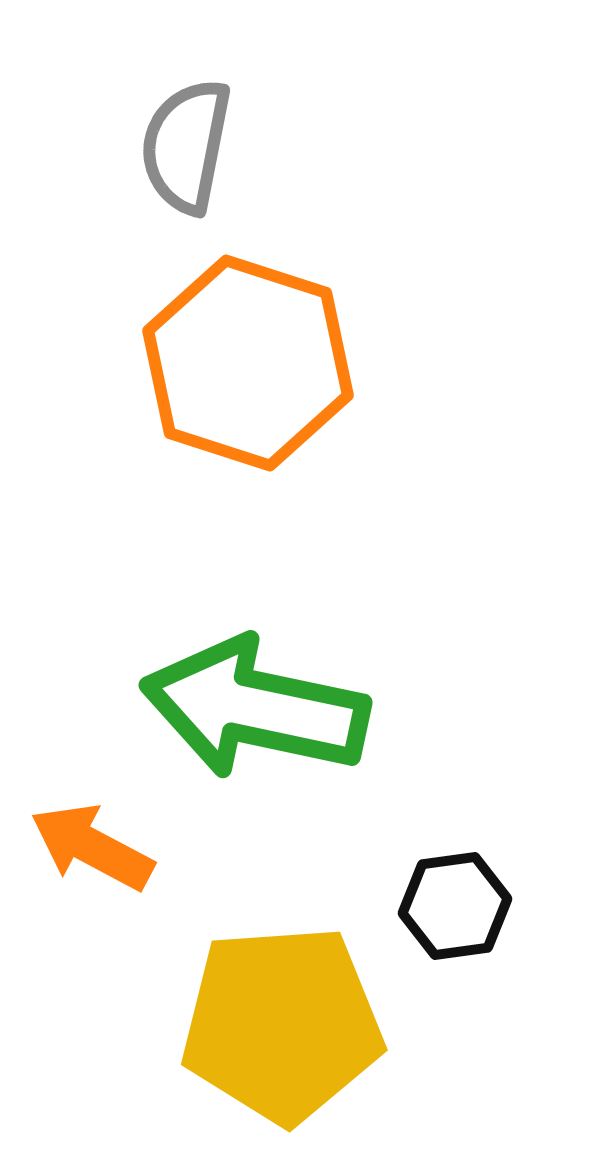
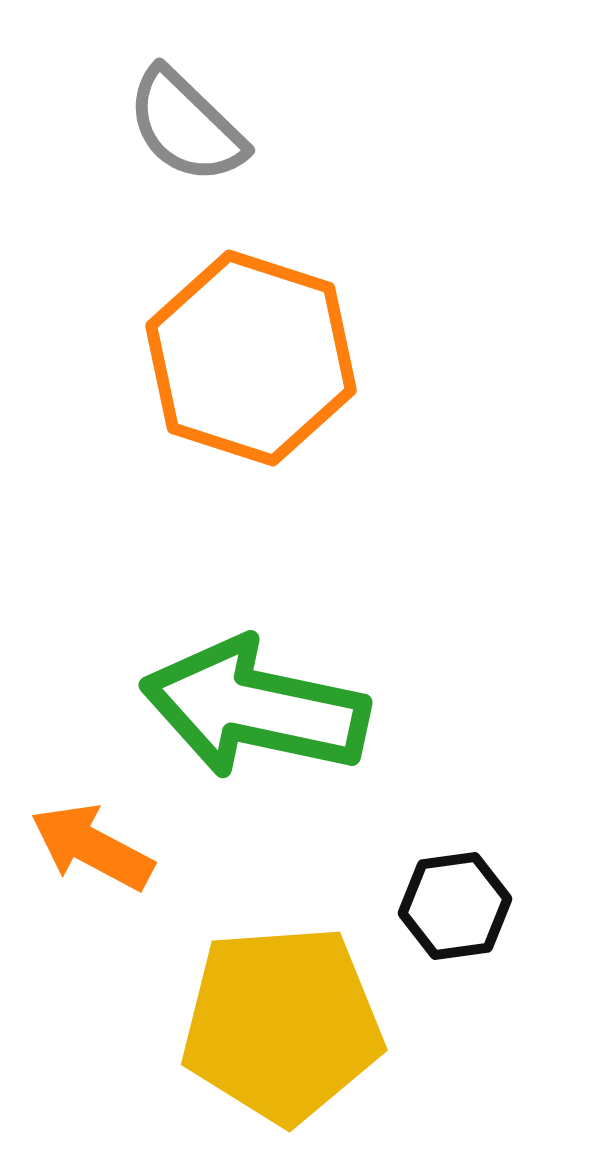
gray semicircle: moved 20 px up; rotated 57 degrees counterclockwise
orange hexagon: moved 3 px right, 5 px up
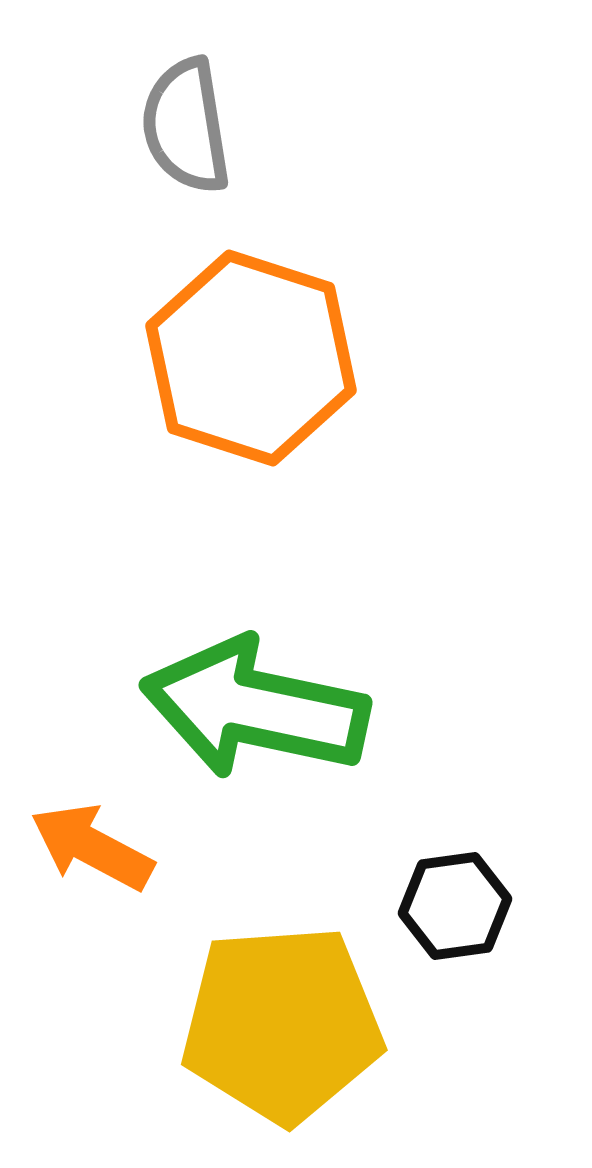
gray semicircle: rotated 37 degrees clockwise
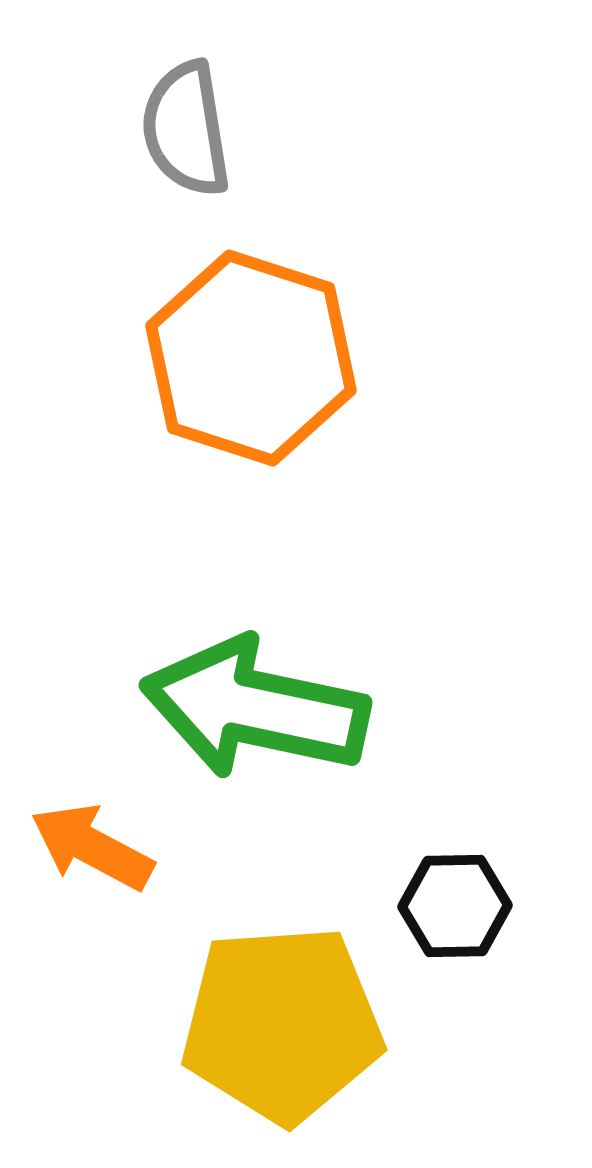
gray semicircle: moved 3 px down
black hexagon: rotated 7 degrees clockwise
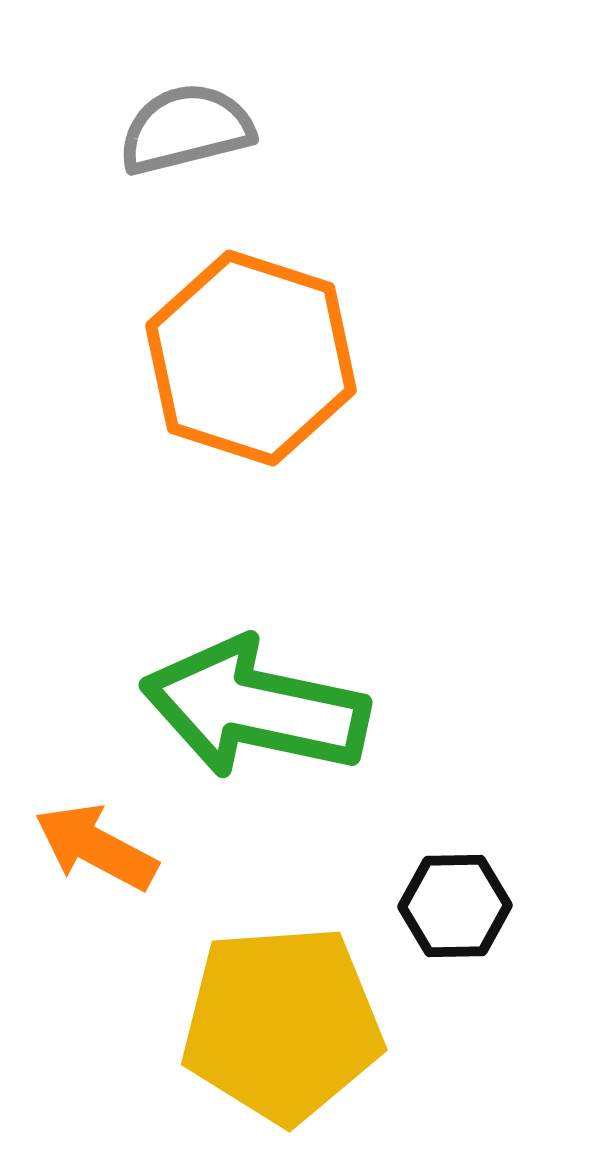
gray semicircle: rotated 85 degrees clockwise
orange arrow: moved 4 px right
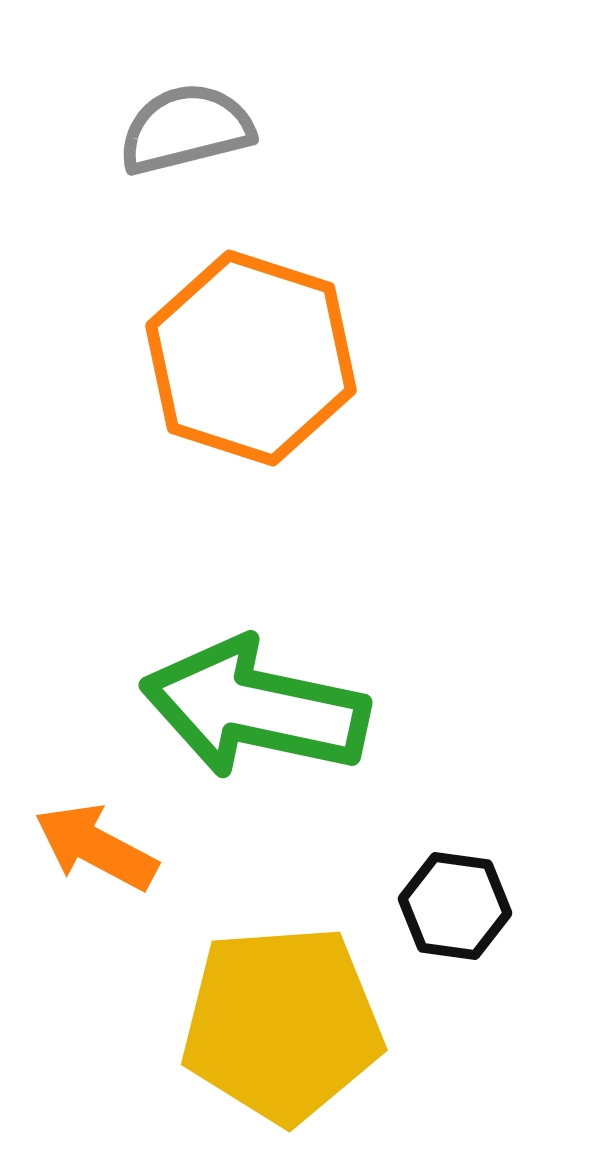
black hexagon: rotated 9 degrees clockwise
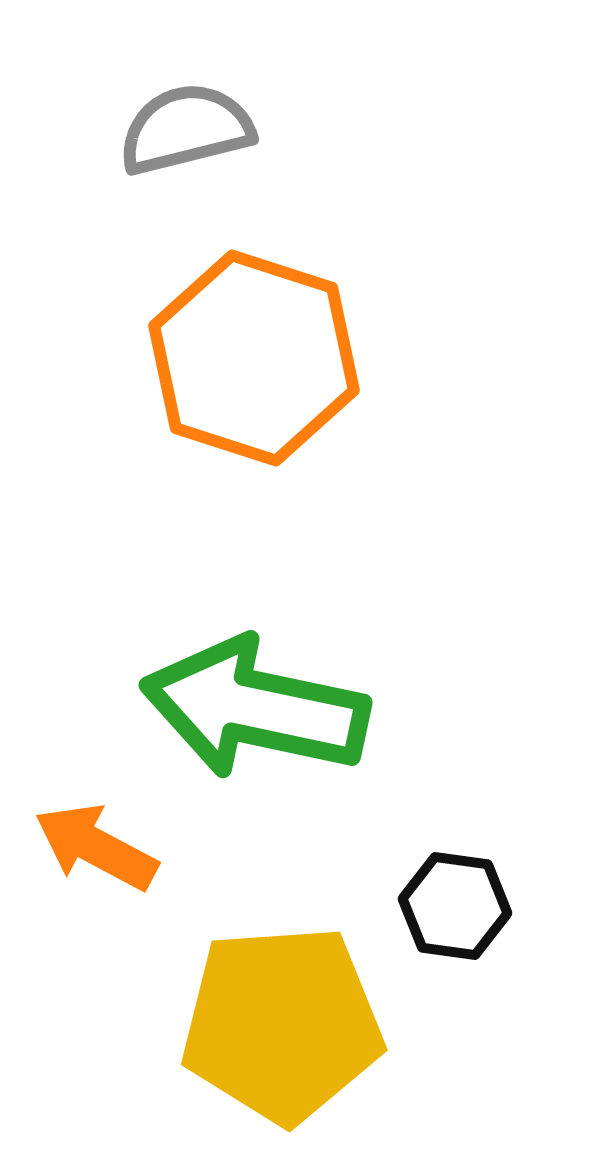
orange hexagon: moved 3 px right
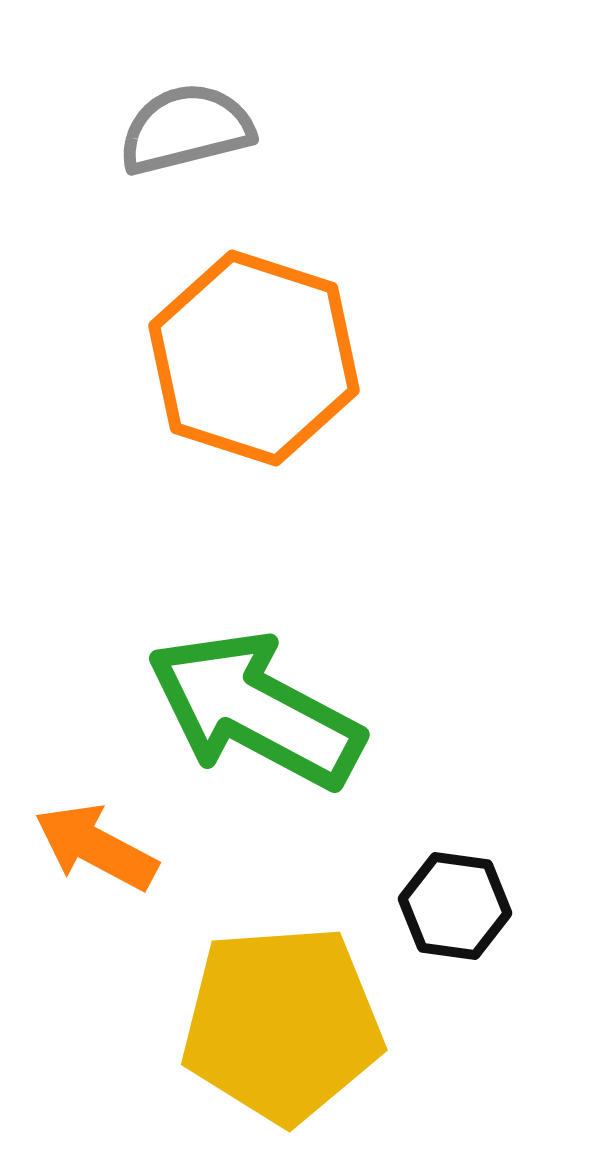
green arrow: moved 2 px down; rotated 16 degrees clockwise
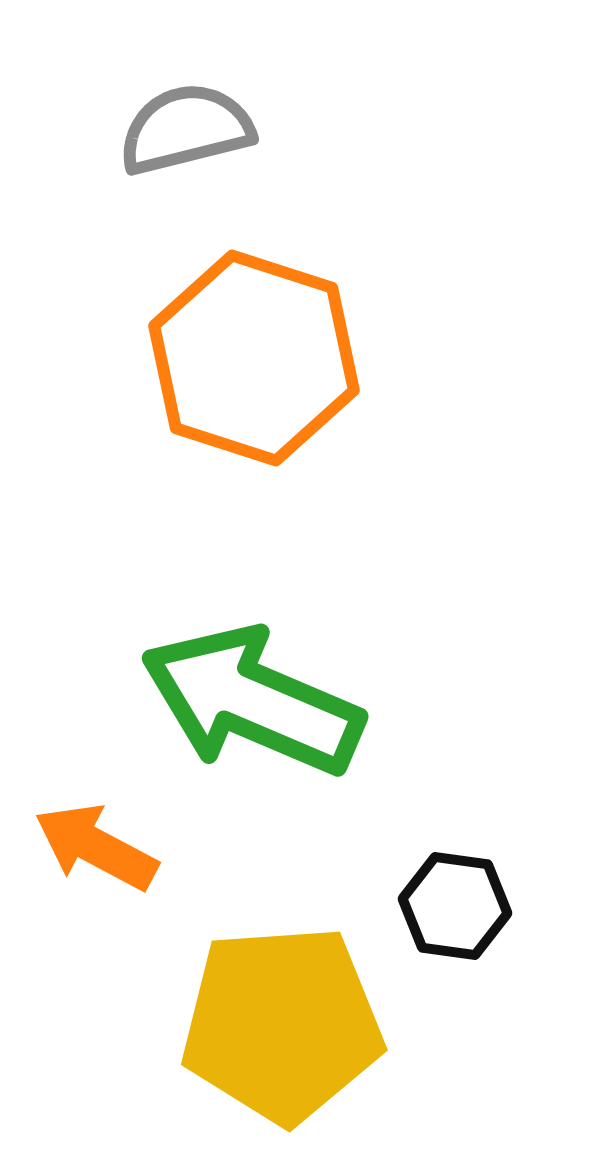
green arrow: moved 3 px left, 9 px up; rotated 5 degrees counterclockwise
